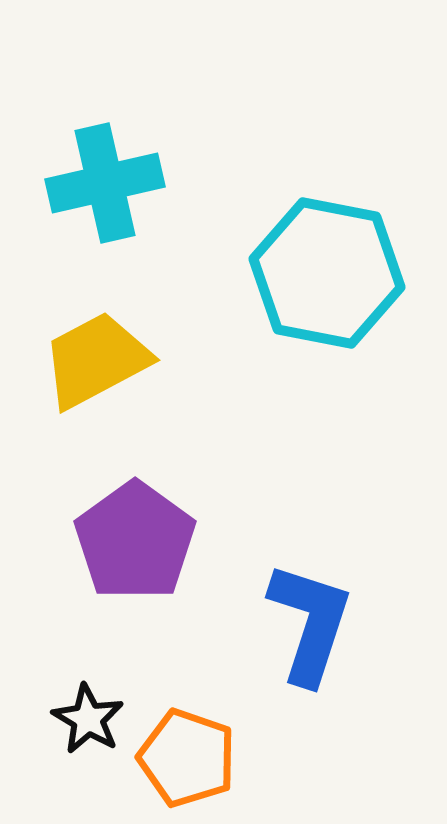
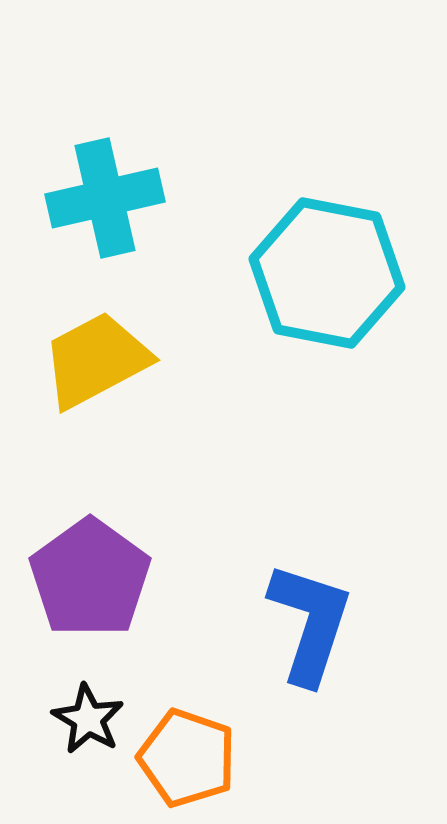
cyan cross: moved 15 px down
purple pentagon: moved 45 px left, 37 px down
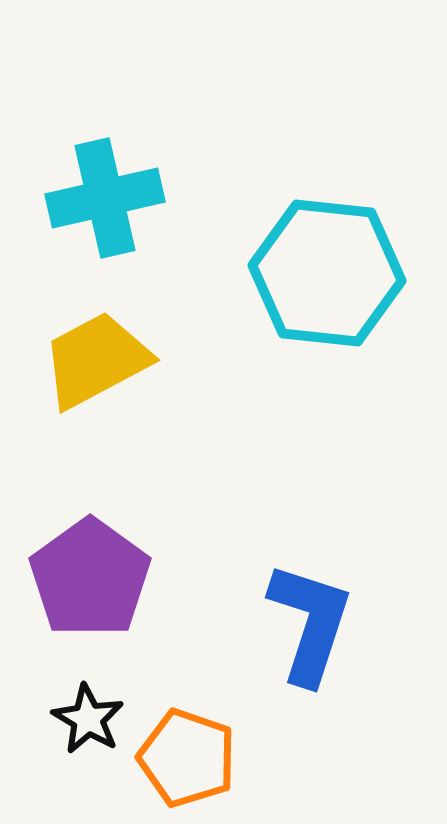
cyan hexagon: rotated 5 degrees counterclockwise
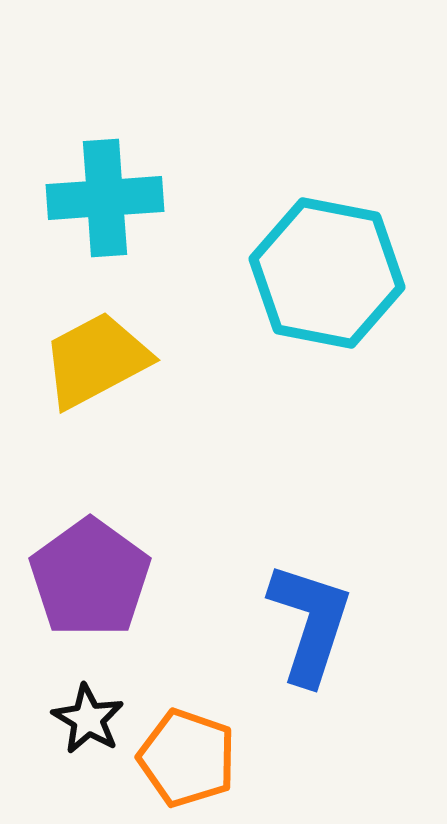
cyan cross: rotated 9 degrees clockwise
cyan hexagon: rotated 5 degrees clockwise
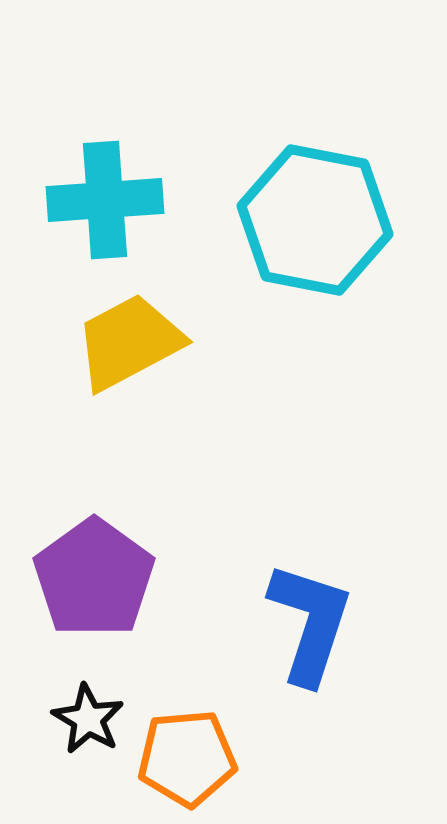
cyan cross: moved 2 px down
cyan hexagon: moved 12 px left, 53 px up
yellow trapezoid: moved 33 px right, 18 px up
purple pentagon: moved 4 px right
orange pentagon: rotated 24 degrees counterclockwise
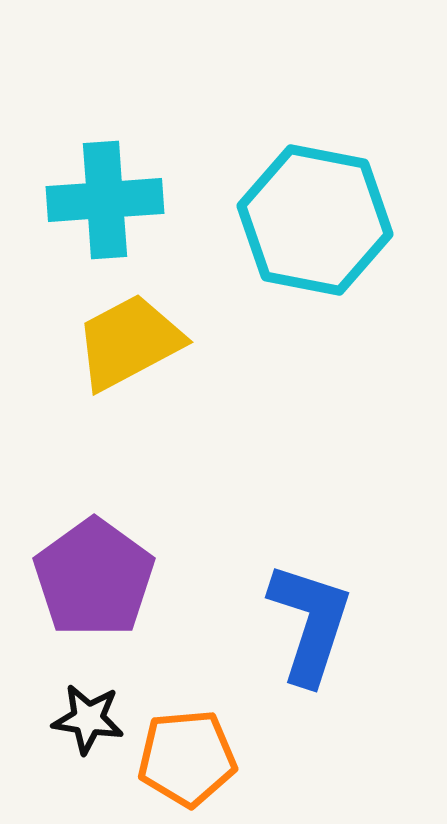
black star: rotated 22 degrees counterclockwise
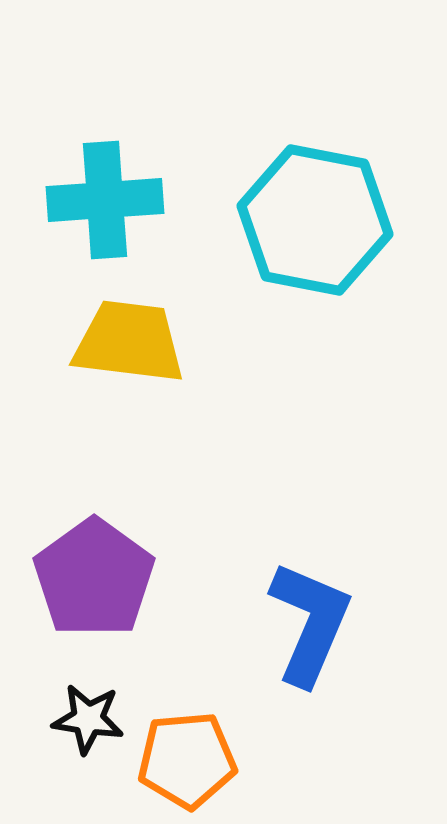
yellow trapezoid: rotated 35 degrees clockwise
blue L-shape: rotated 5 degrees clockwise
orange pentagon: moved 2 px down
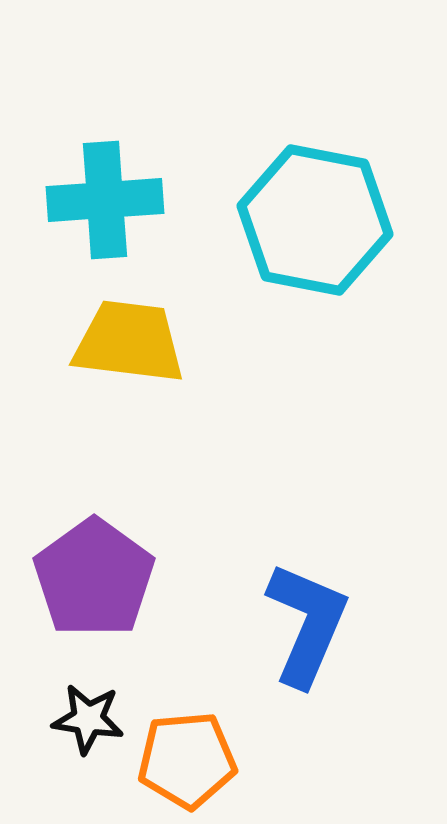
blue L-shape: moved 3 px left, 1 px down
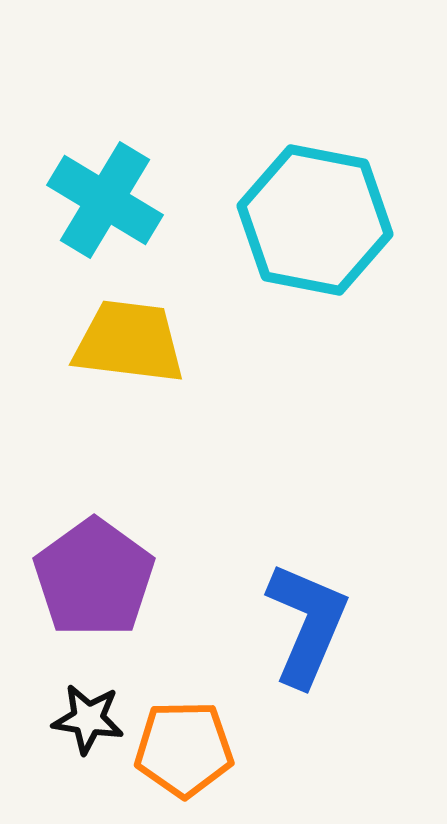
cyan cross: rotated 35 degrees clockwise
orange pentagon: moved 3 px left, 11 px up; rotated 4 degrees clockwise
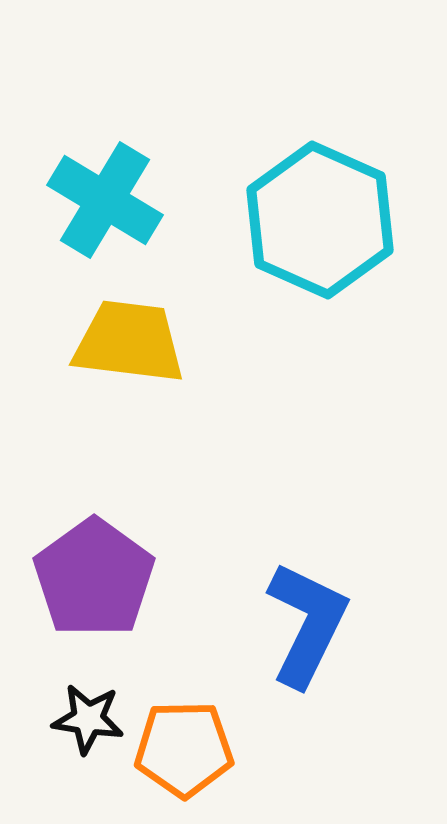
cyan hexagon: moved 5 px right; rotated 13 degrees clockwise
blue L-shape: rotated 3 degrees clockwise
